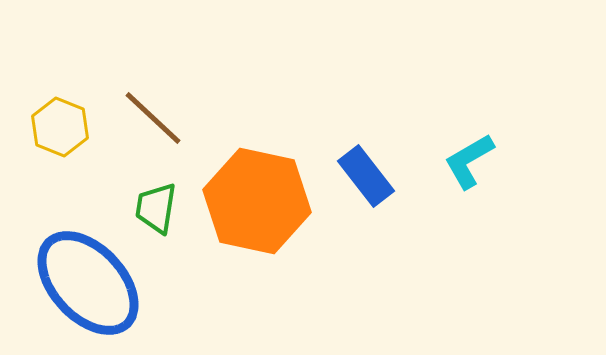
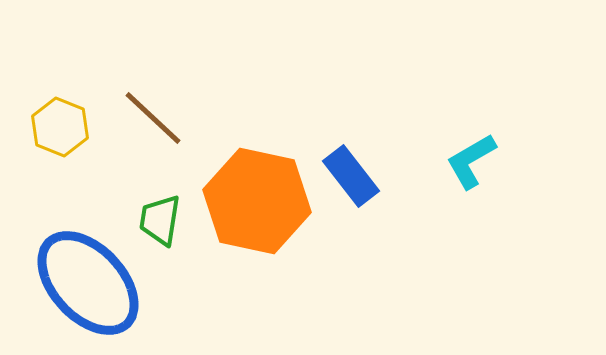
cyan L-shape: moved 2 px right
blue rectangle: moved 15 px left
green trapezoid: moved 4 px right, 12 px down
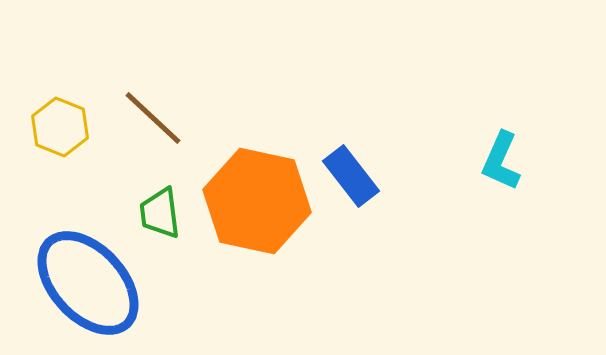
cyan L-shape: moved 30 px right; rotated 36 degrees counterclockwise
green trapezoid: moved 7 px up; rotated 16 degrees counterclockwise
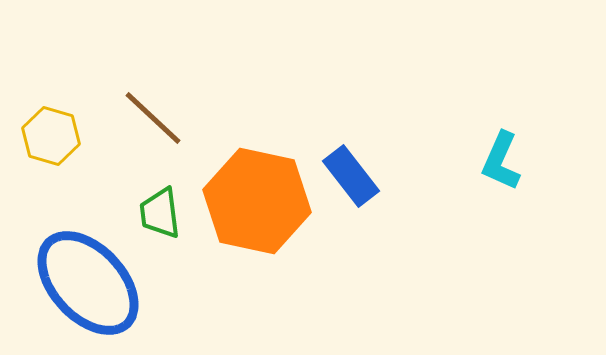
yellow hexagon: moved 9 px left, 9 px down; rotated 6 degrees counterclockwise
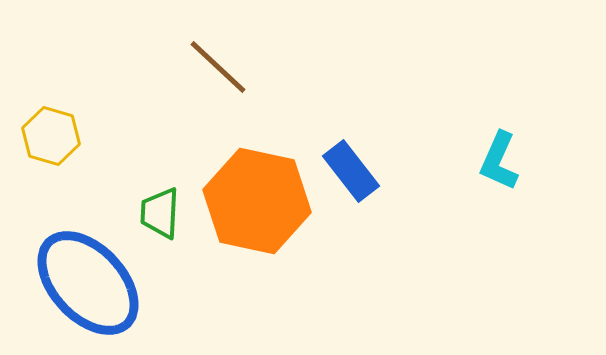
brown line: moved 65 px right, 51 px up
cyan L-shape: moved 2 px left
blue rectangle: moved 5 px up
green trapezoid: rotated 10 degrees clockwise
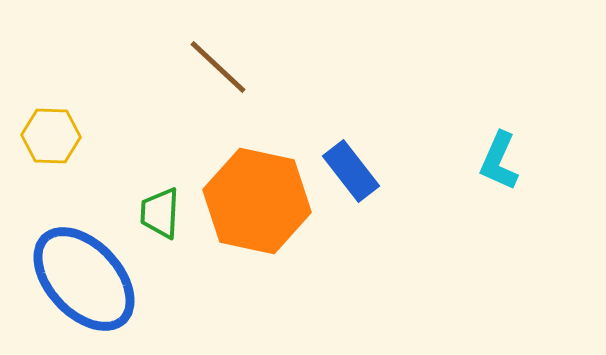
yellow hexagon: rotated 14 degrees counterclockwise
blue ellipse: moved 4 px left, 4 px up
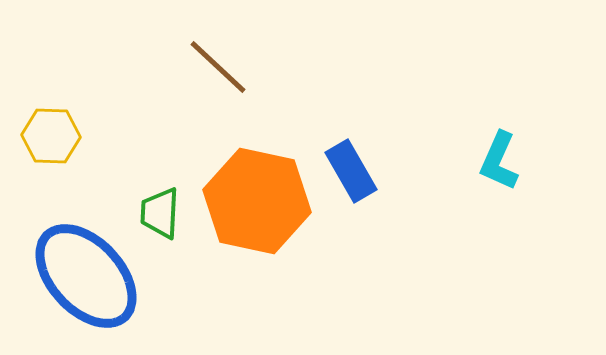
blue rectangle: rotated 8 degrees clockwise
blue ellipse: moved 2 px right, 3 px up
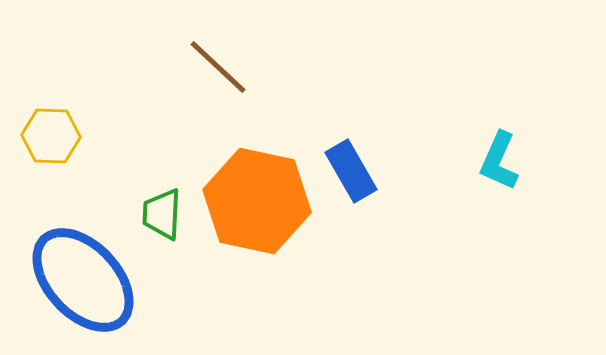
green trapezoid: moved 2 px right, 1 px down
blue ellipse: moved 3 px left, 4 px down
